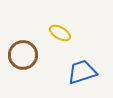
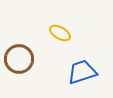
brown circle: moved 4 px left, 4 px down
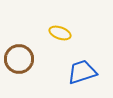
yellow ellipse: rotated 10 degrees counterclockwise
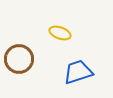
blue trapezoid: moved 4 px left
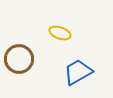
blue trapezoid: rotated 12 degrees counterclockwise
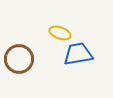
blue trapezoid: moved 18 px up; rotated 20 degrees clockwise
